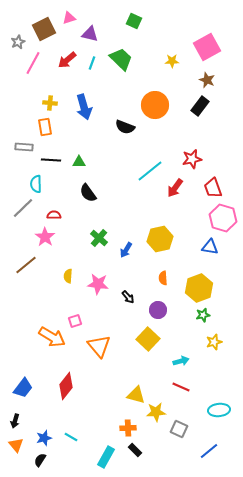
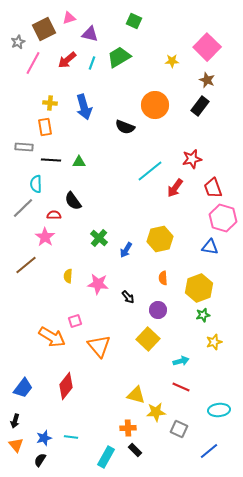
pink square at (207, 47): rotated 16 degrees counterclockwise
green trapezoid at (121, 59): moved 2 px left, 2 px up; rotated 75 degrees counterclockwise
black semicircle at (88, 193): moved 15 px left, 8 px down
cyan line at (71, 437): rotated 24 degrees counterclockwise
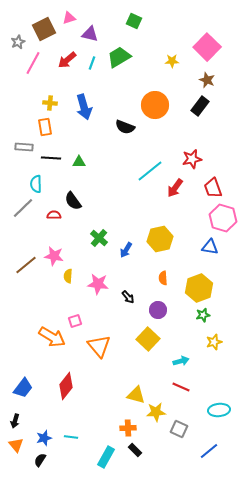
black line at (51, 160): moved 2 px up
pink star at (45, 237): moved 9 px right, 19 px down; rotated 24 degrees counterclockwise
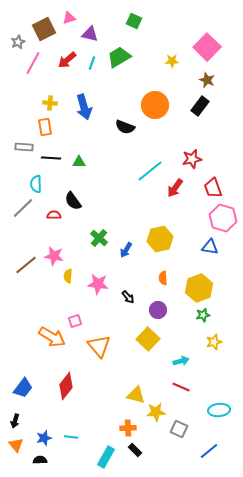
black semicircle at (40, 460): rotated 56 degrees clockwise
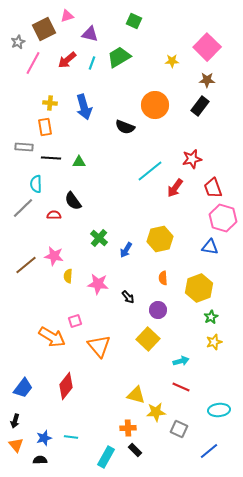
pink triangle at (69, 18): moved 2 px left, 2 px up
brown star at (207, 80): rotated 21 degrees counterclockwise
green star at (203, 315): moved 8 px right, 2 px down; rotated 16 degrees counterclockwise
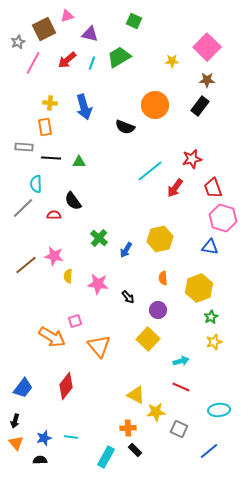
yellow triangle at (136, 395): rotated 12 degrees clockwise
orange triangle at (16, 445): moved 2 px up
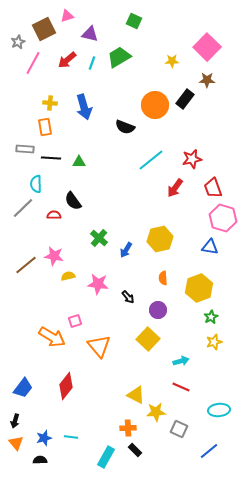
black rectangle at (200, 106): moved 15 px left, 7 px up
gray rectangle at (24, 147): moved 1 px right, 2 px down
cyan line at (150, 171): moved 1 px right, 11 px up
yellow semicircle at (68, 276): rotated 72 degrees clockwise
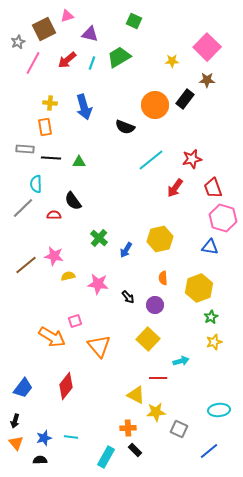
purple circle at (158, 310): moved 3 px left, 5 px up
red line at (181, 387): moved 23 px left, 9 px up; rotated 24 degrees counterclockwise
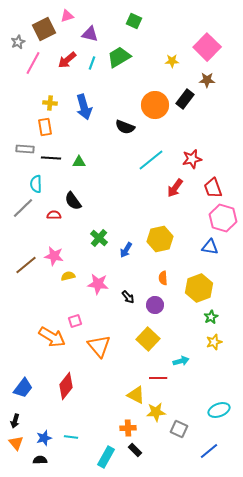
cyan ellipse at (219, 410): rotated 15 degrees counterclockwise
